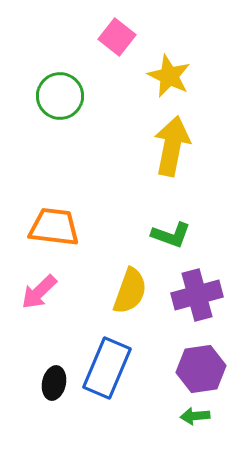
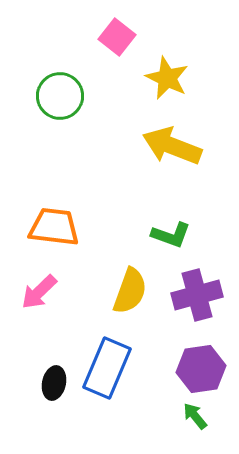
yellow star: moved 2 px left, 2 px down
yellow arrow: rotated 80 degrees counterclockwise
green arrow: rotated 56 degrees clockwise
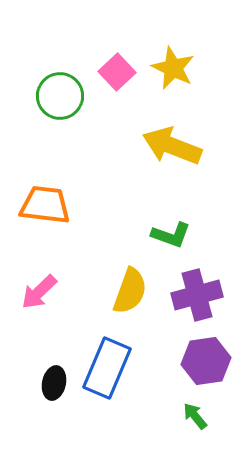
pink square: moved 35 px down; rotated 9 degrees clockwise
yellow star: moved 6 px right, 10 px up
orange trapezoid: moved 9 px left, 22 px up
purple hexagon: moved 5 px right, 8 px up
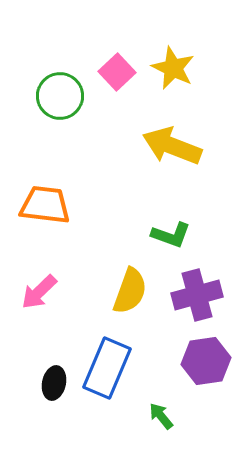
green arrow: moved 34 px left
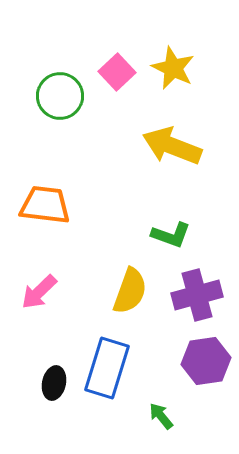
blue rectangle: rotated 6 degrees counterclockwise
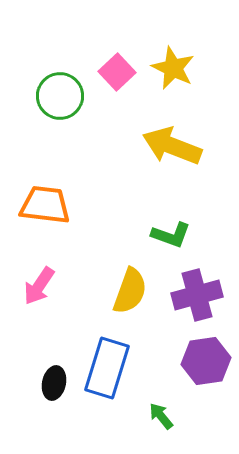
pink arrow: moved 6 px up; rotated 12 degrees counterclockwise
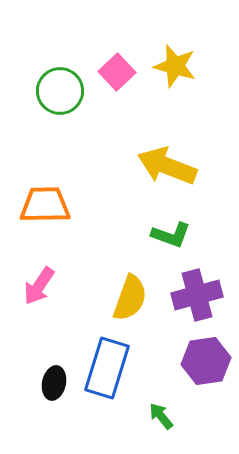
yellow star: moved 2 px right, 2 px up; rotated 9 degrees counterclockwise
green circle: moved 5 px up
yellow arrow: moved 5 px left, 20 px down
orange trapezoid: rotated 8 degrees counterclockwise
yellow semicircle: moved 7 px down
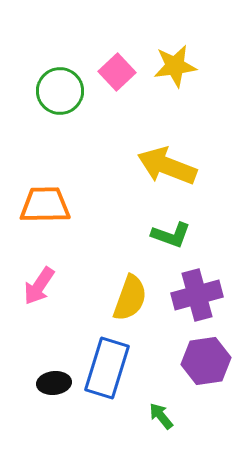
yellow star: rotated 24 degrees counterclockwise
black ellipse: rotated 72 degrees clockwise
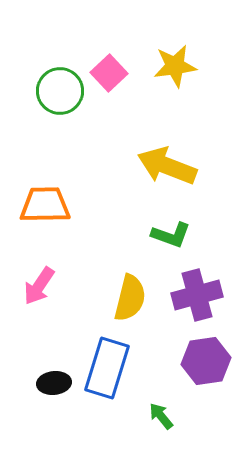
pink square: moved 8 px left, 1 px down
yellow semicircle: rotated 6 degrees counterclockwise
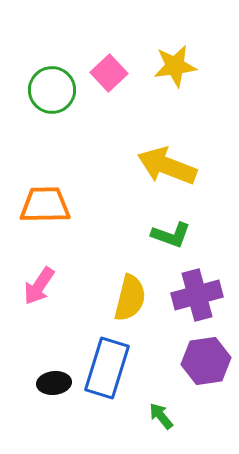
green circle: moved 8 px left, 1 px up
